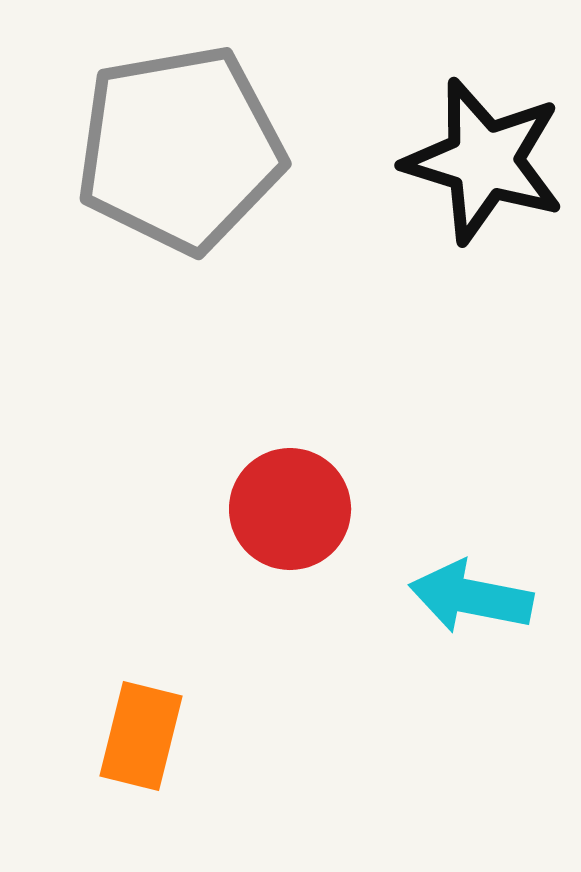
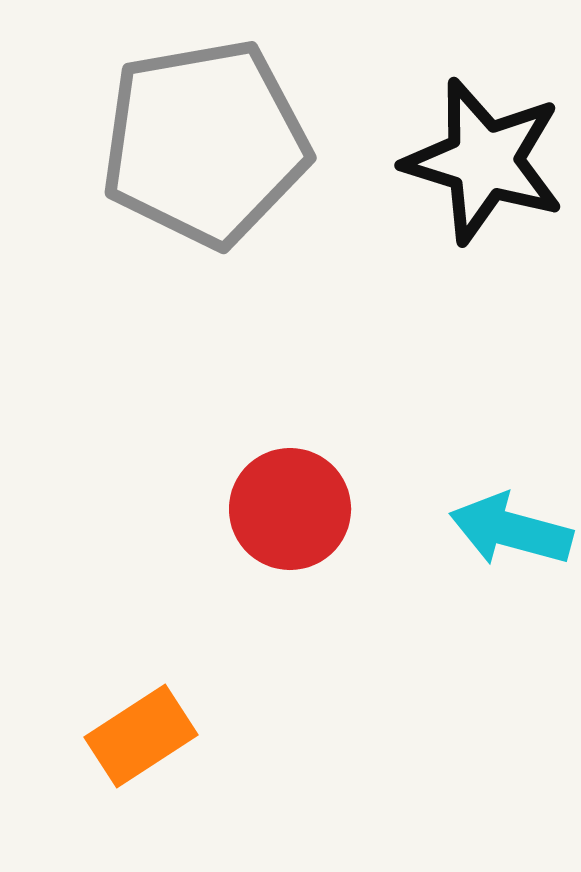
gray pentagon: moved 25 px right, 6 px up
cyan arrow: moved 40 px right, 67 px up; rotated 4 degrees clockwise
orange rectangle: rotated 43 degrees clockwise
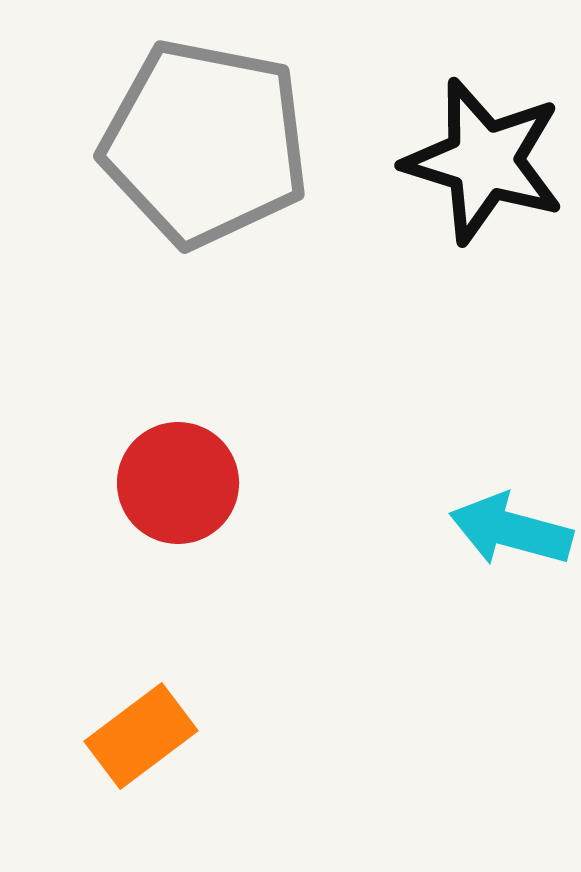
gray pentagon: rotated 21 degrees clockwise
red circle: moved 112 px left, 26 px up
orange rectangle: rotated 4 degrees counterclockwise
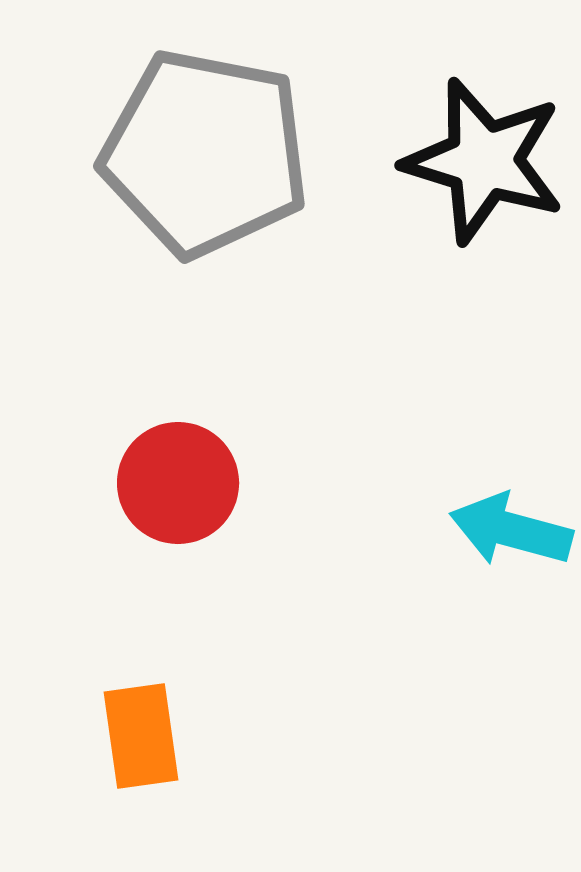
gray pentagon: moved 10 px down
orange rectangle: rotated 61 degrees counterclockwise
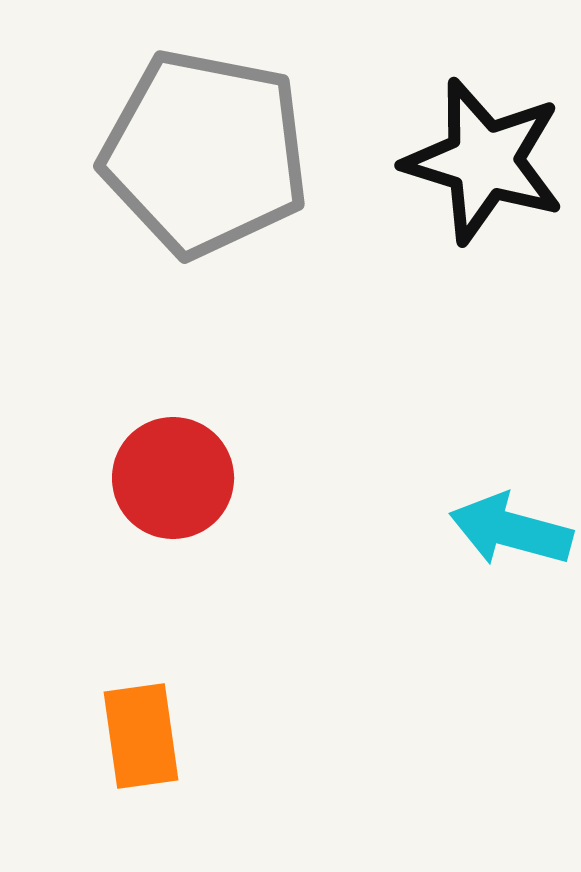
red circle: moved 5 px left, 5 px up
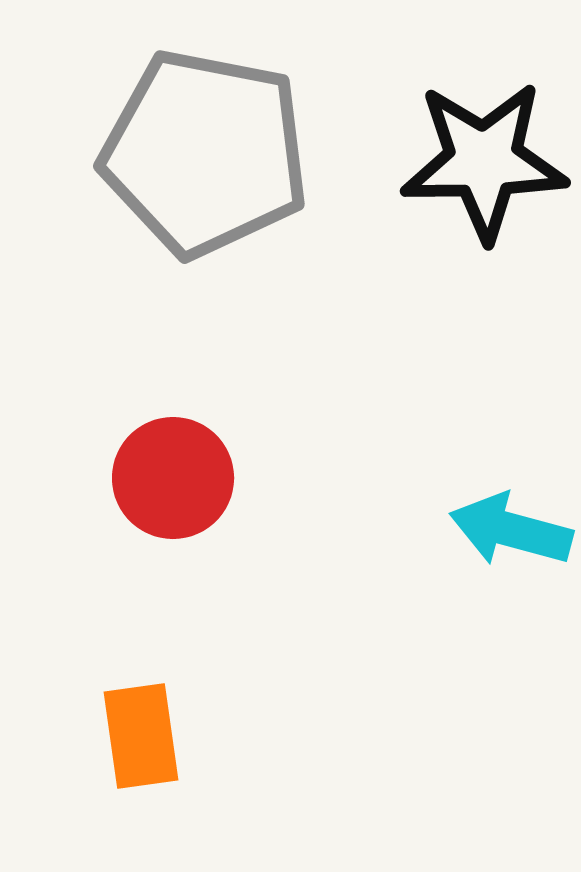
black star: rotated 18 degrees counterclockwise
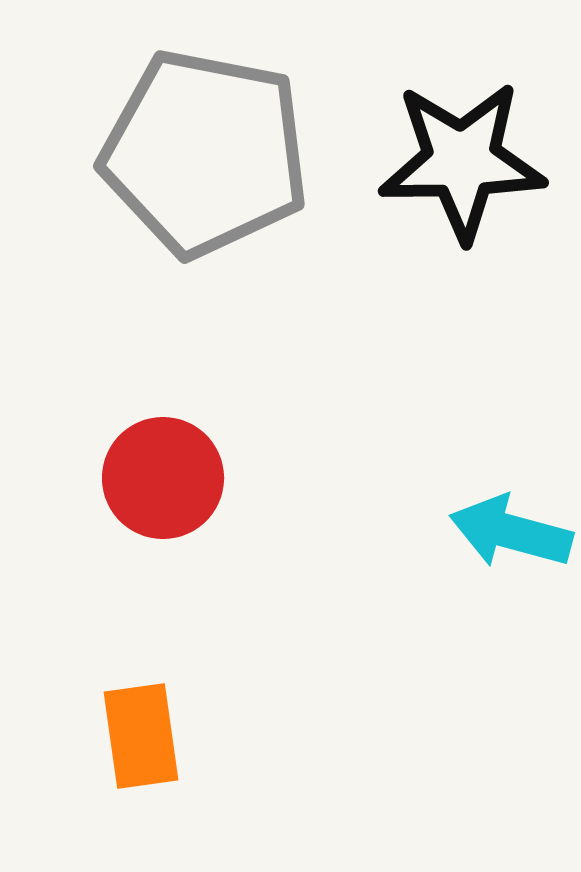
black star: moved 22 px left
red circle: moved 10 px left
cyan arrow: moved 2 px down
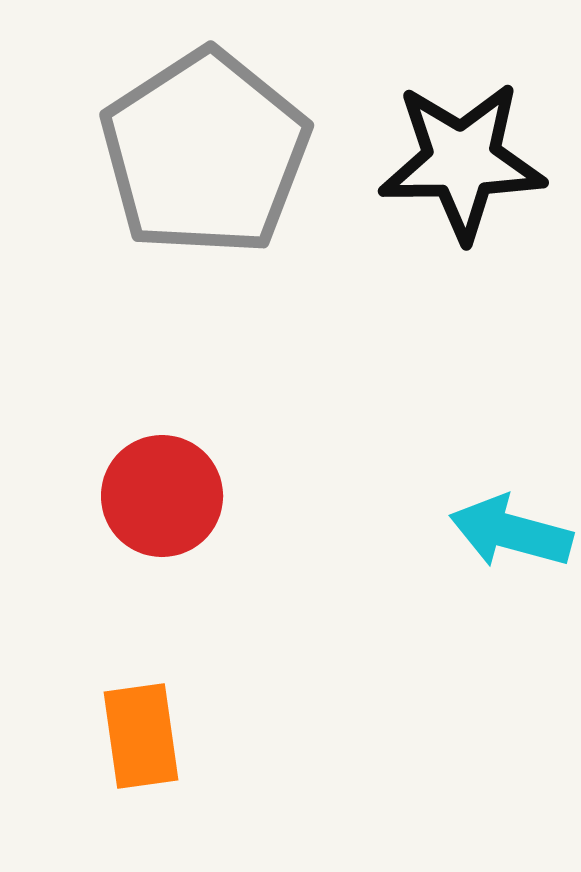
gray pentagon: rotated 28 degrees clockwise
red circle: moved 1 px left, 18 px down
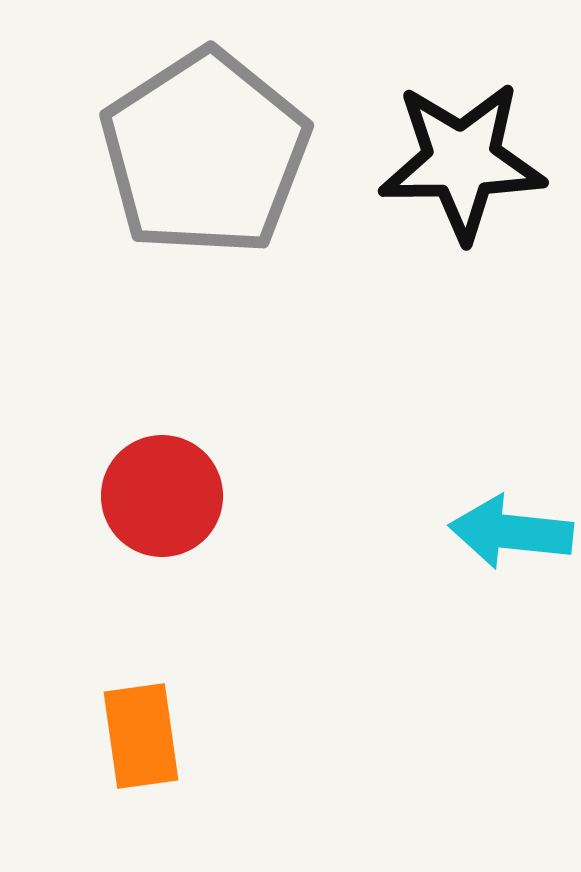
cyan arrow: rotated 9 degrees counterclockwise
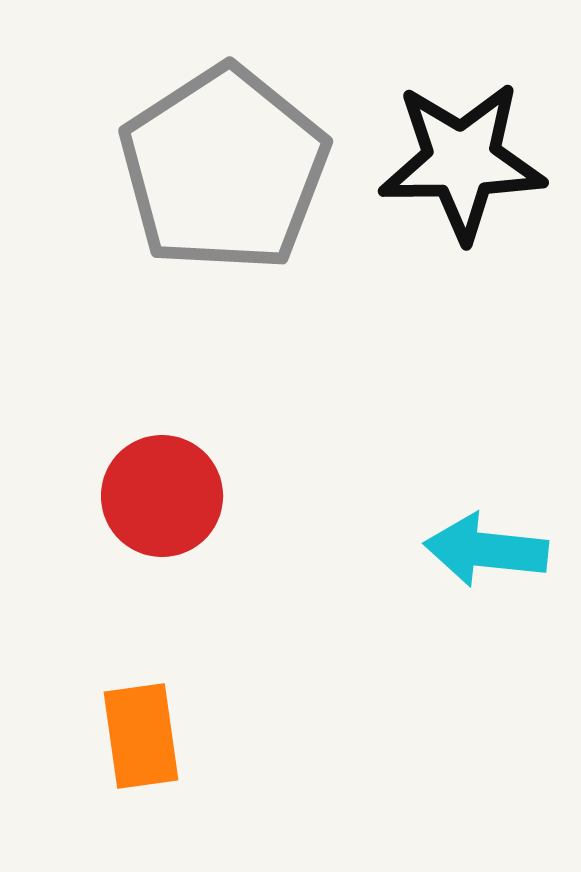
gray pentagon: moved 19 px right, 16 px down
cyan arrow: moved 25 px left, 18 px down
